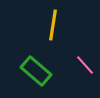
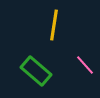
yellow line: moved 1 px right
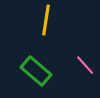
yellow line: moved 8 px left, 5 px up
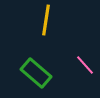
green rectangle: moved 2 px down
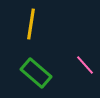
yellow line: moved 15 px left, 4 px down
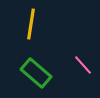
pink line: moved 2 px left
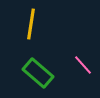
green rectangle: moved 2 px right
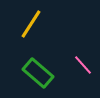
yellow line: rotated 24 degrees clockwise
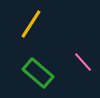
pink line: moved 3 px up
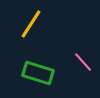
green rectangle: rotated 24 degrees counterclockwise
